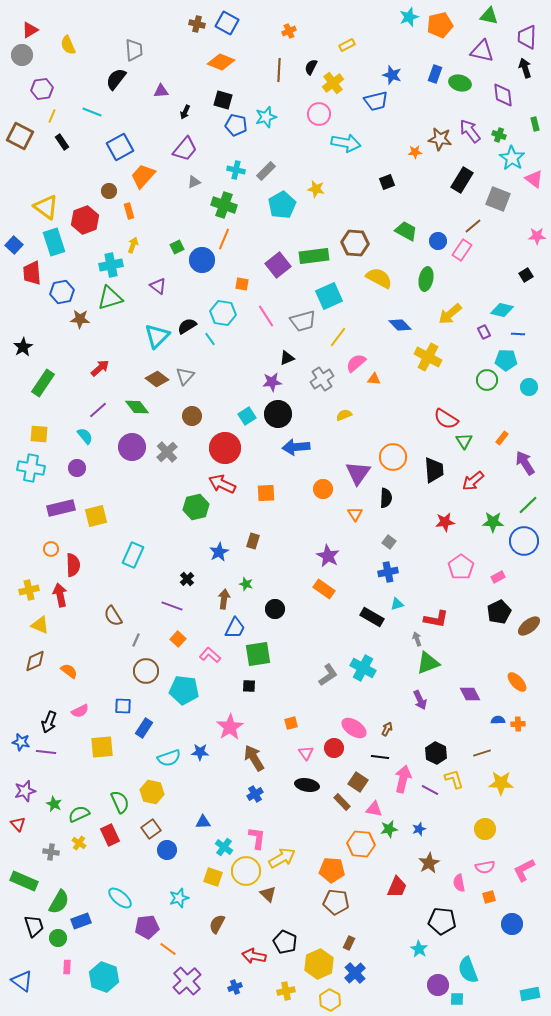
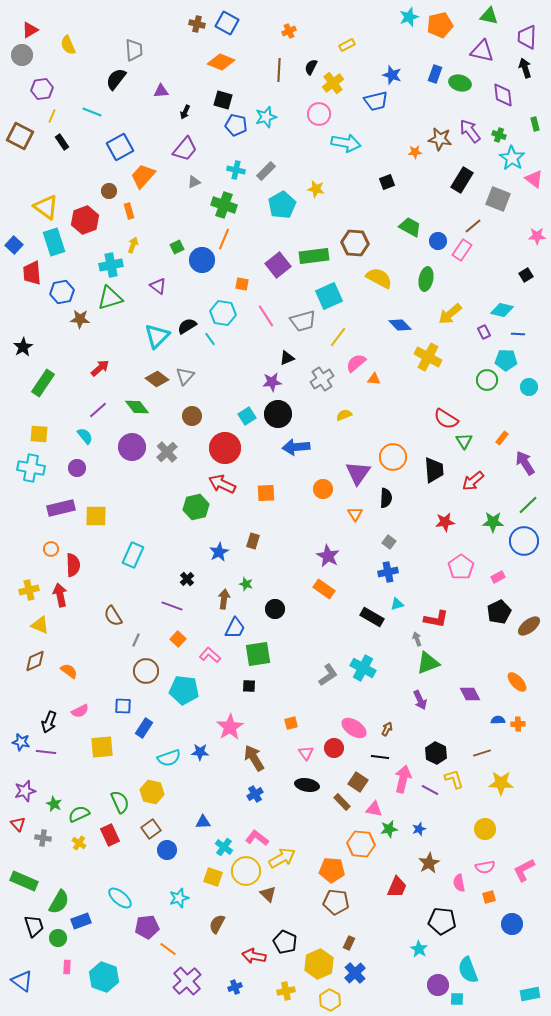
green trapezoid at (406, 231): moved 4 px right, 4 px up
yellow square at (96, 516): rotated 15 degrees clockwise
pink L-shape at (257, 838): rotated 60 degrees counterclockwise
gray cross at (51, 852): moved 8 px left, 14 px up
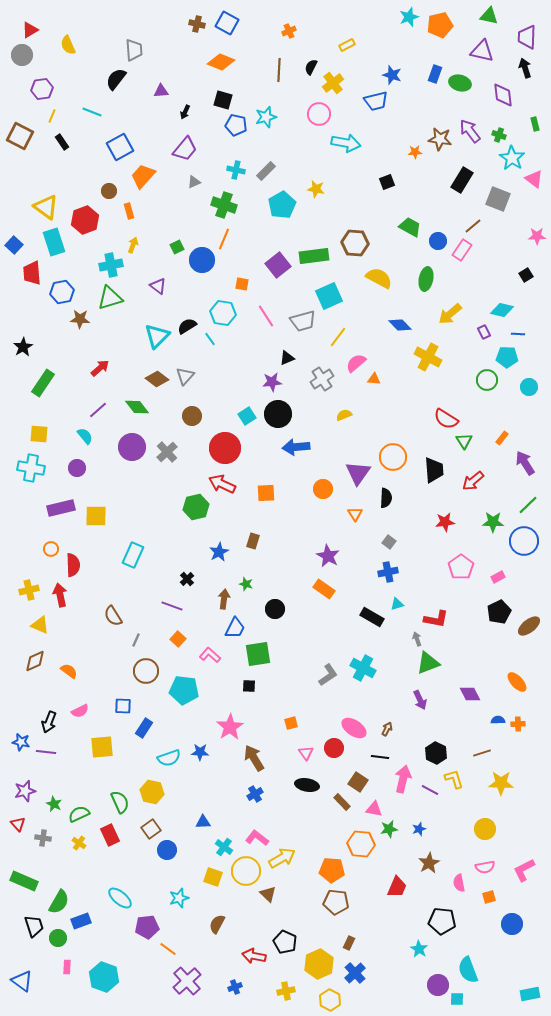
cyan pentagon at (506, 360): moved 1 px right, 3 px up
